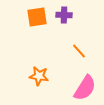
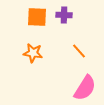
orange square: rotated 10 degrees clockwise
orange star: moved 6 px left, 23 px up
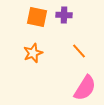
orange square: rotated 10 degrees clockwise
orange star: rotated 30 degrees counterclockwise
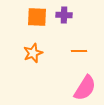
orange square: rotated 10 degrees counterclockwise
orange line: rotated 49 degrees counterclockwise
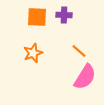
orange line: rotated 42 degrees clockwise
pink semicircle: moved 11 px up
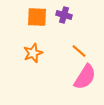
purple cross: rotated 14 degrees clockwise
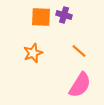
orange square: moved 4 px right
pink semicircle: moved 5 px left, 8 px down
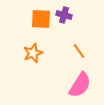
orange square: moved 2 px down
orange line: rotated 14 degrees clockwise
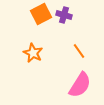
orange square: moved 5 px up; rotated 30 degrees counterclockwise
orange star: rotated 24 degrees counterclockwise
